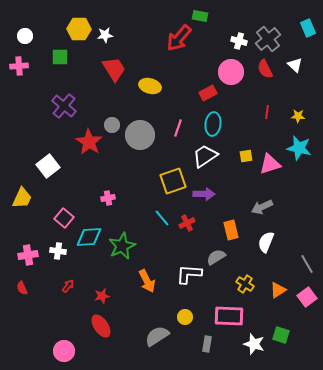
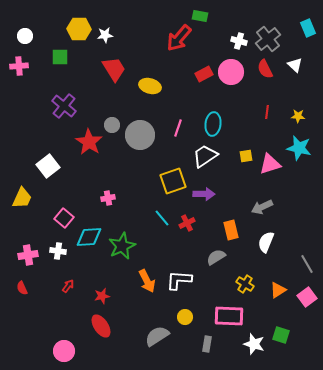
red rectangle at (208, 93): moved 4 px left, 19 px up
white L-shape at (189, 274): moved 10 px left, 6 px down
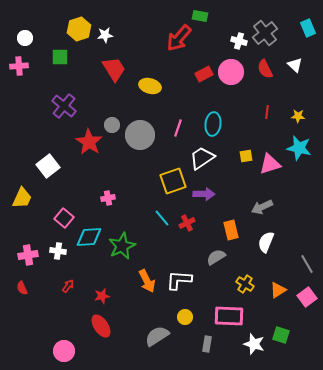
yellow hexagon at (79, 29): rotated 20 degrees counterclockwise
white circle at (25, 36): moved 2 px down
gray cross at (268, 39): moved 3 px left, 6 px up
white trapezoid at (205, 156): moved 3 px left, 2 px down
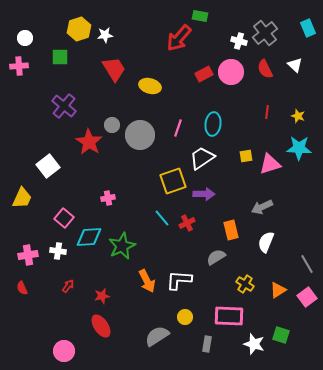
yellow star at (298, 116): rotated 16 degrees clockwise
cyan star at (299, 148): rotated 10 degrees counterclockwise
